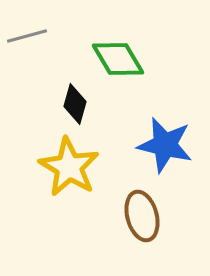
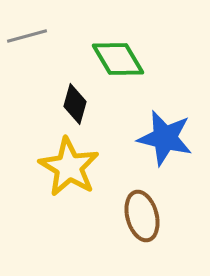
blue star: moved 7 px up
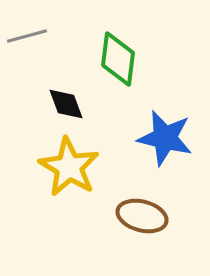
green diamond: rotated 38 degrees clockwise
black diamond: moved 9 px left; rotated 36 degrees counterclockwise
brown ellipse: rotated 60 degrees counterclockwise
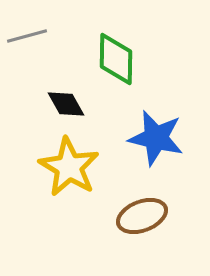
green diamond: moved 2 px left; rotated 6 degrees counterclockwise
black diamond: rotated 9 degrees counterclockwise
blue star: moved 9 px left
brown ellipse: rotated 36 degrees counterclockwise
